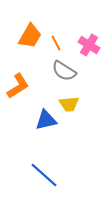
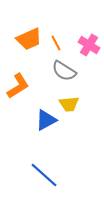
orange trapezoid: moved 1 px left, 3 px down; rotated 36 degrees clockwise
blue triangle: rotated 15 degrees counterclockwise
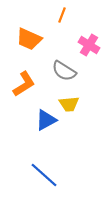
orange trapezoid: rotated 48 degrees clockwise
orange line: moved 6 px right, 28 px up; rotated 49 degrees clockwise
orange L-shape: moved 6 px right, 2 px up
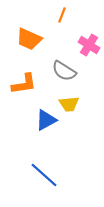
orange L-shape: rotated 24 degrees clockwise
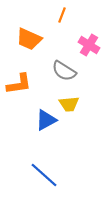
orange L-shape: moved 5 px left
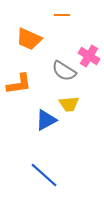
orange line: rotated 70 degrees clockwise
pink cross: moved 11 px down
